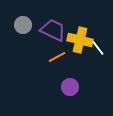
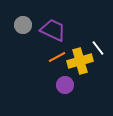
yellow cross: moved 21 px down; rotated 30 degrees counterclockwise
purple circle: moved 5 px left, 2 px up
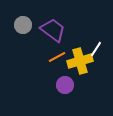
purple trapezoid: rotated 12 degrees clockwise
white line: moved 2 px left, 1 px down; rotated 70 degrees clockwise
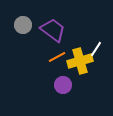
purple circle: moved 2 px left
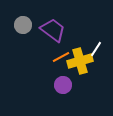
orange line: moved 4 px right
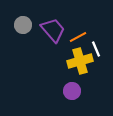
purple trapezoid: rotated 12 degrees clockwise
white line: rotated 56 degrees counterclockwise
orange line: moved 17 px right, 20 px up
purple circle: moved 9 px right, 6 px down
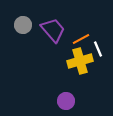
orange line: moved 3 px right, 2 px down
white line: moved 2 px right
purple circle: moved 6 px left, 10 px down
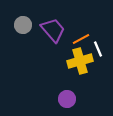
purple circle: moved 1 px right, 2 px up
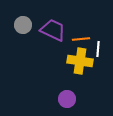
purple trapezoid: rotated 24 degrees counterclockwise
orange line: rotated 24 degrees clockwise
white line: rotated 28 degrees clockwise
yellow cross: rotated 25 degrees clockwise
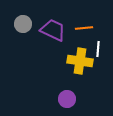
gray circle: moved 1 px up
orange line: moved 3 px right, 11 px up
